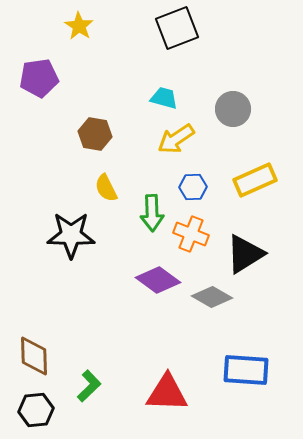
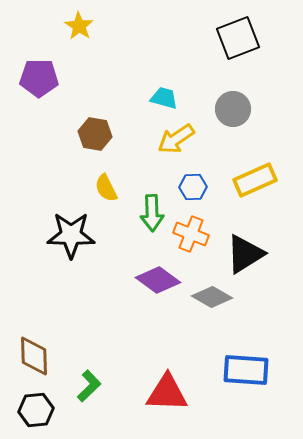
black square: moved 61 px right, 10 px down
purple pentagon: rotated 9 degrees clockwise
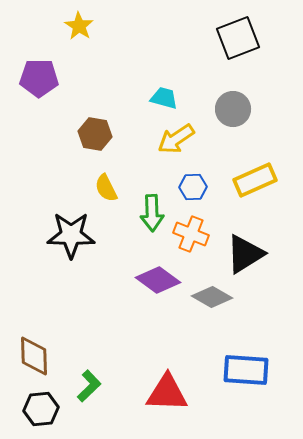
black hexagon: moved 5 px right, 1 px up
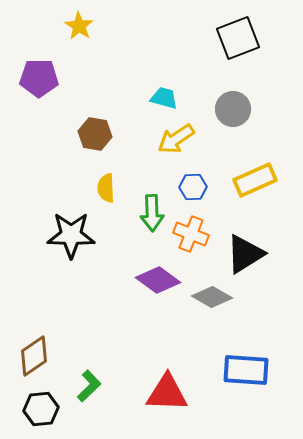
yellow semicircle: rotated 24 degrees clockwise
brown diamond: rotated 57 degrees clockwise
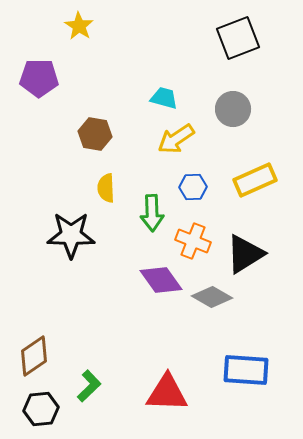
orange cross: moved 2 px right, 7 px down
purple diamond: moved 3 px right; rotated 18 degrees clockwise
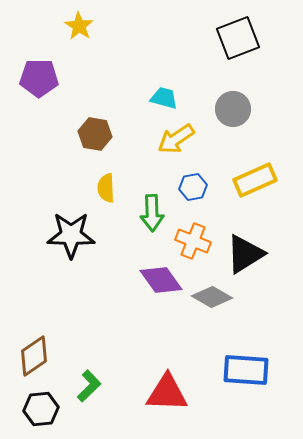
blue hexagon: rotated 8 degrees counterclockwise
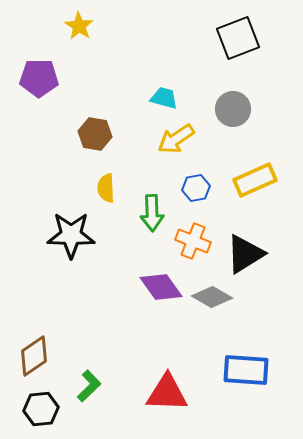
blue hexagon: moved 3 px right, 1 px down
purple diamond: moved 7 px down
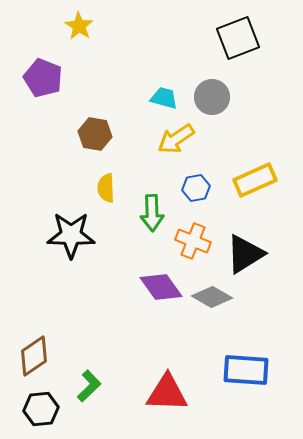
purple pentagon: moved 4 px right; rotated 21 degrees clockwise
gray circle: moved 21 px left, 12 px up
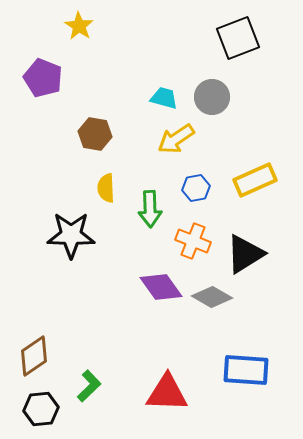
green arrow: moved 2 px left, 4 px up
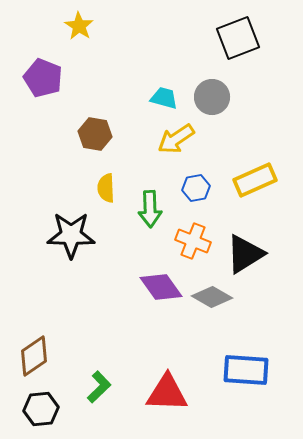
green L-shape: moved 10 px right, 1 px down
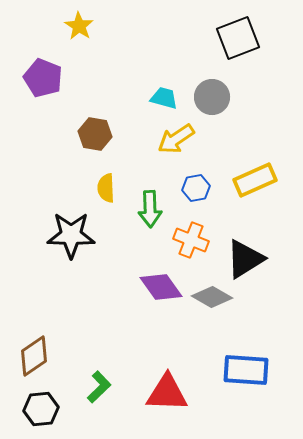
orange cross: moved 2 px left, 1 px up
black triangle: moved 5 px down
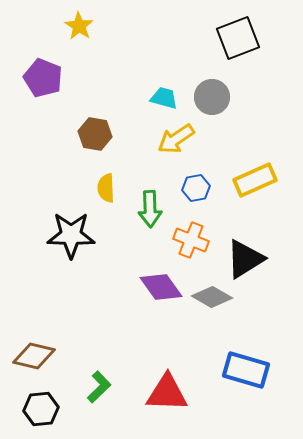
brown diamond: rotated 48 degrees clockwise
blue rectangle: rotated 12 degrees clockwise
